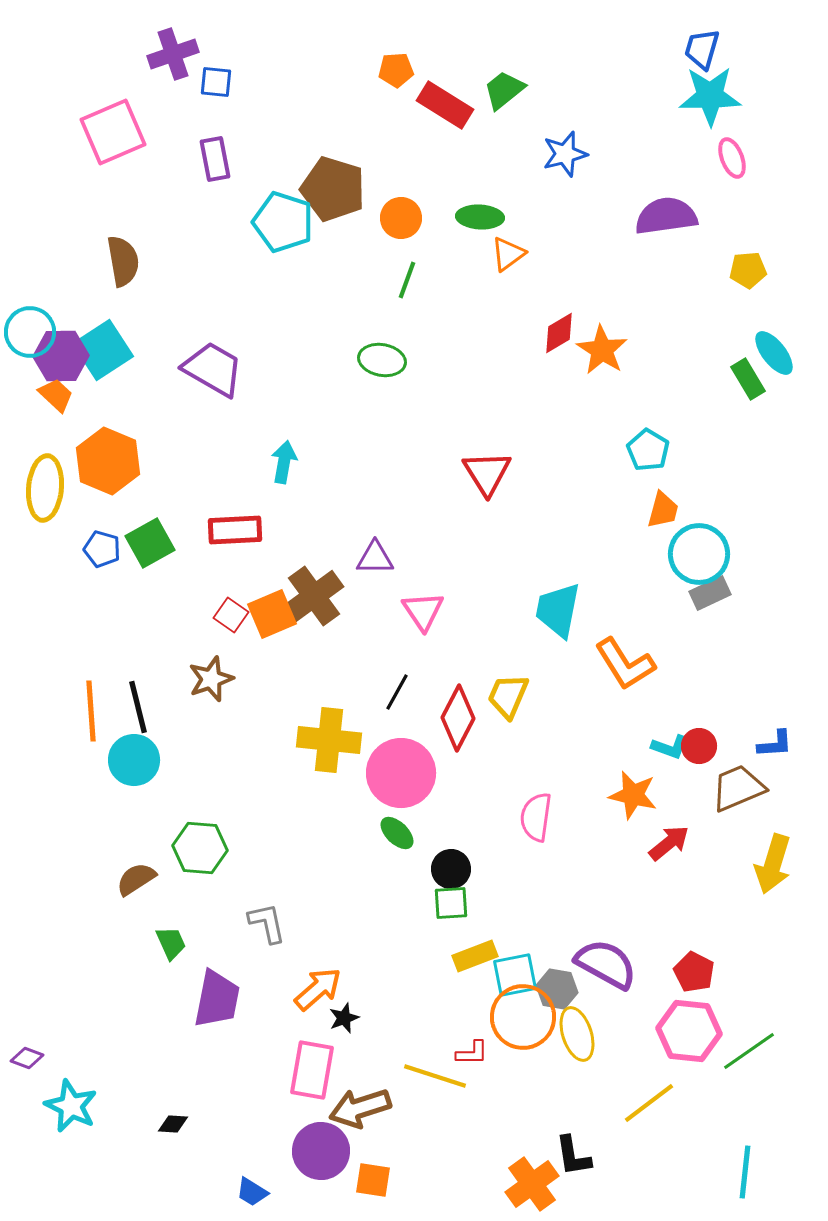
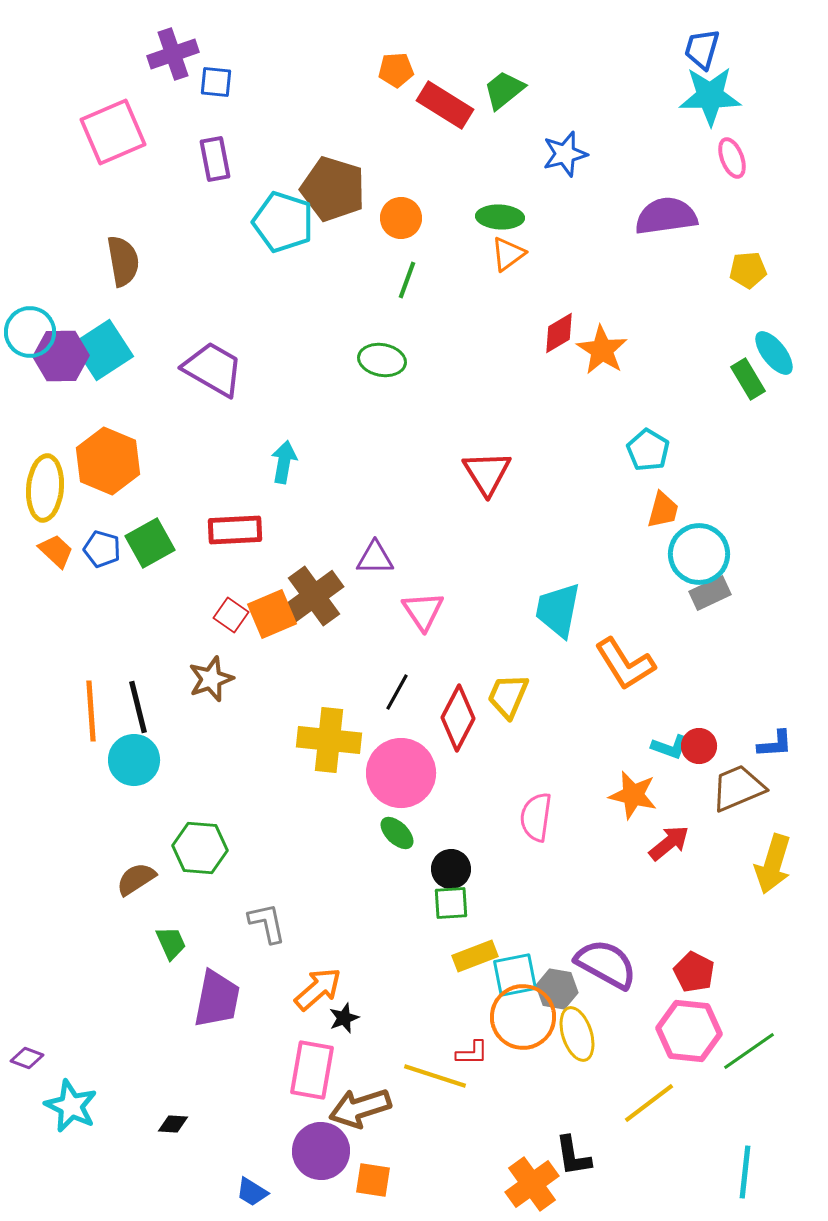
green ellipse at (480, 217): moved 20 px right
orange trapezoid at (56, 395): moved 156 px down
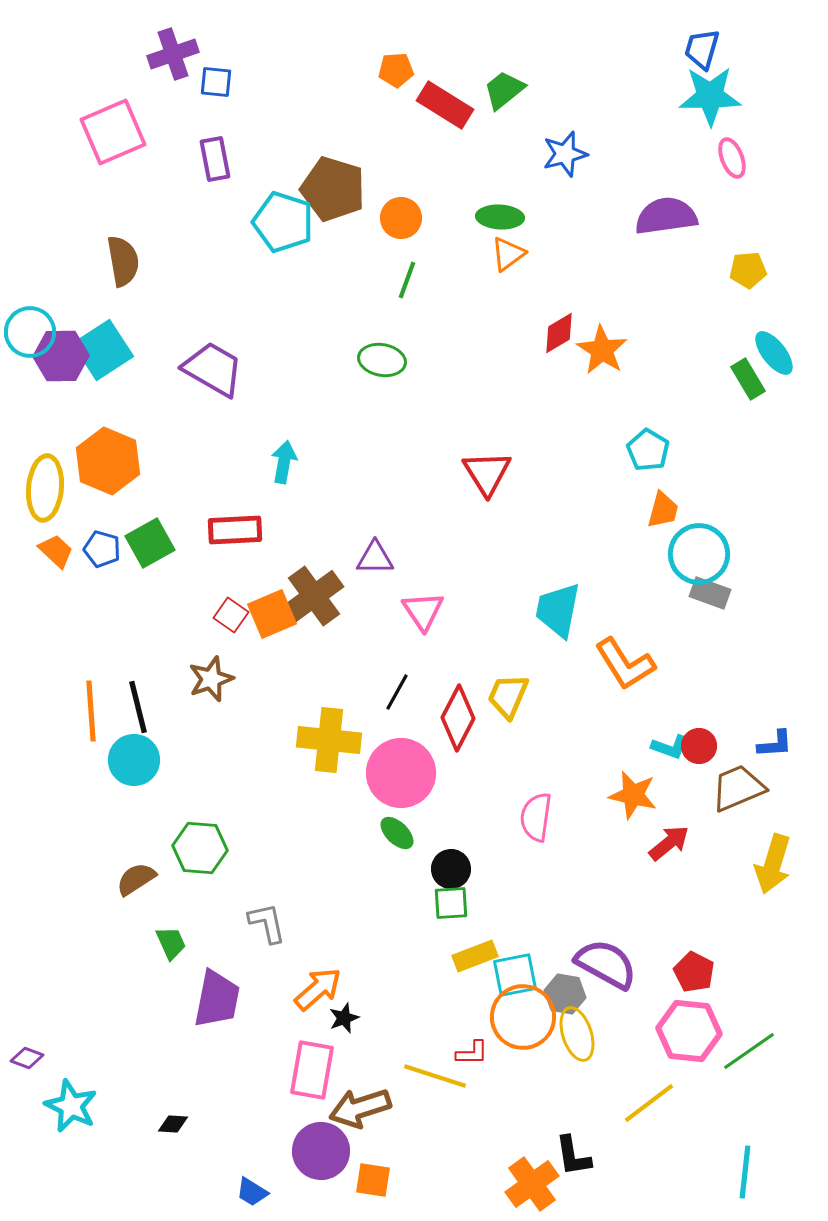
gray rectangle at (710, 593): rotated 45 degrees clockwise
gray hexagon at (557, 989): moved 8 px right, 5 px down
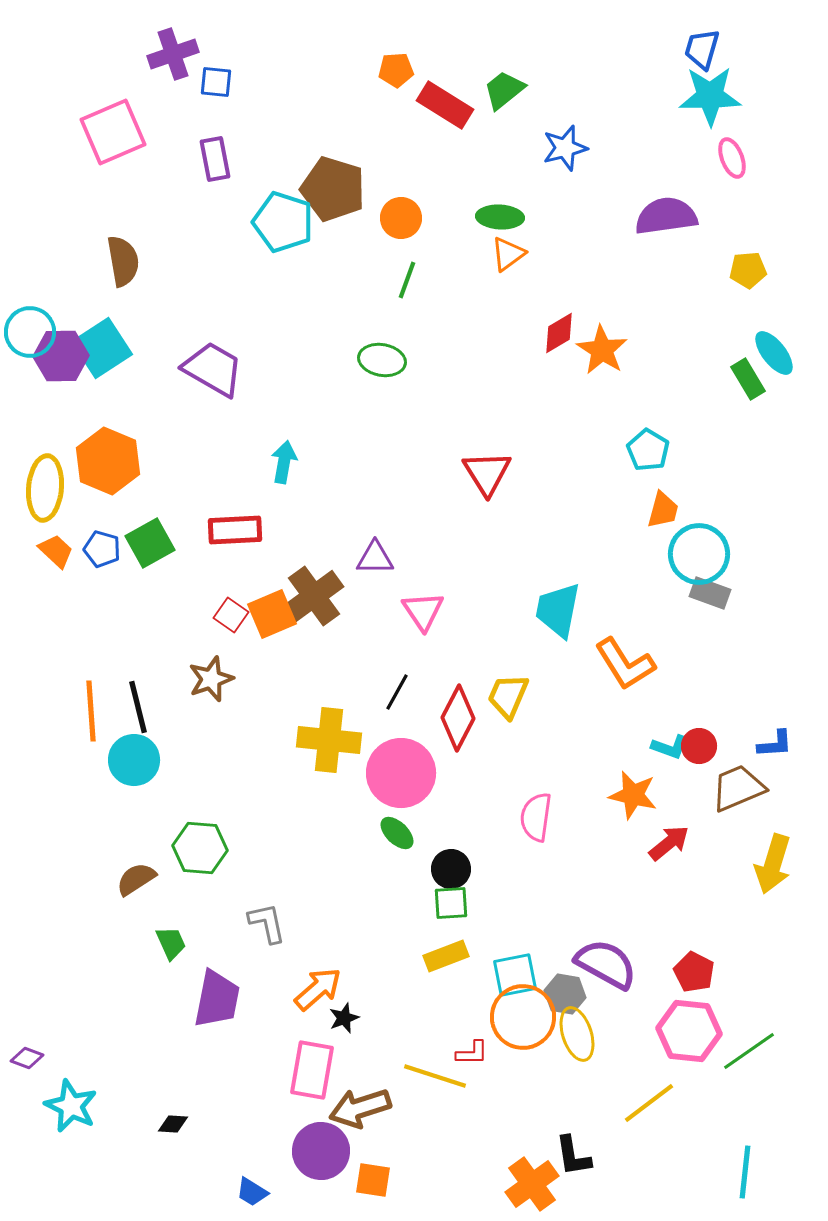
blue star at (565, 154): moved 6 px up
cyan square at (103, 350): moved 1 px left, 2 px up
yellow rectangle at (475, 956): moved 29 px left
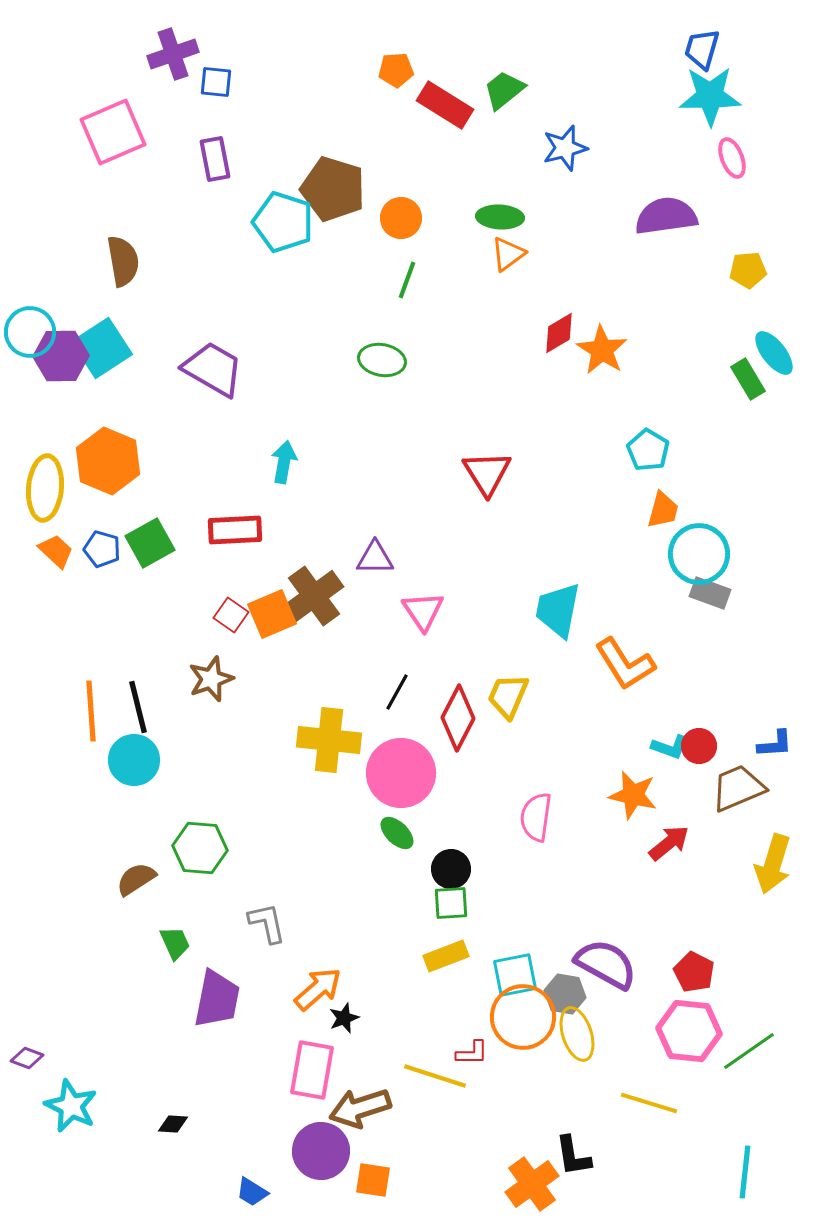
green trapezoid at (171, 943): moved 4 px right
yellow line at (649, 1103): rotated 54 degrees clockwise
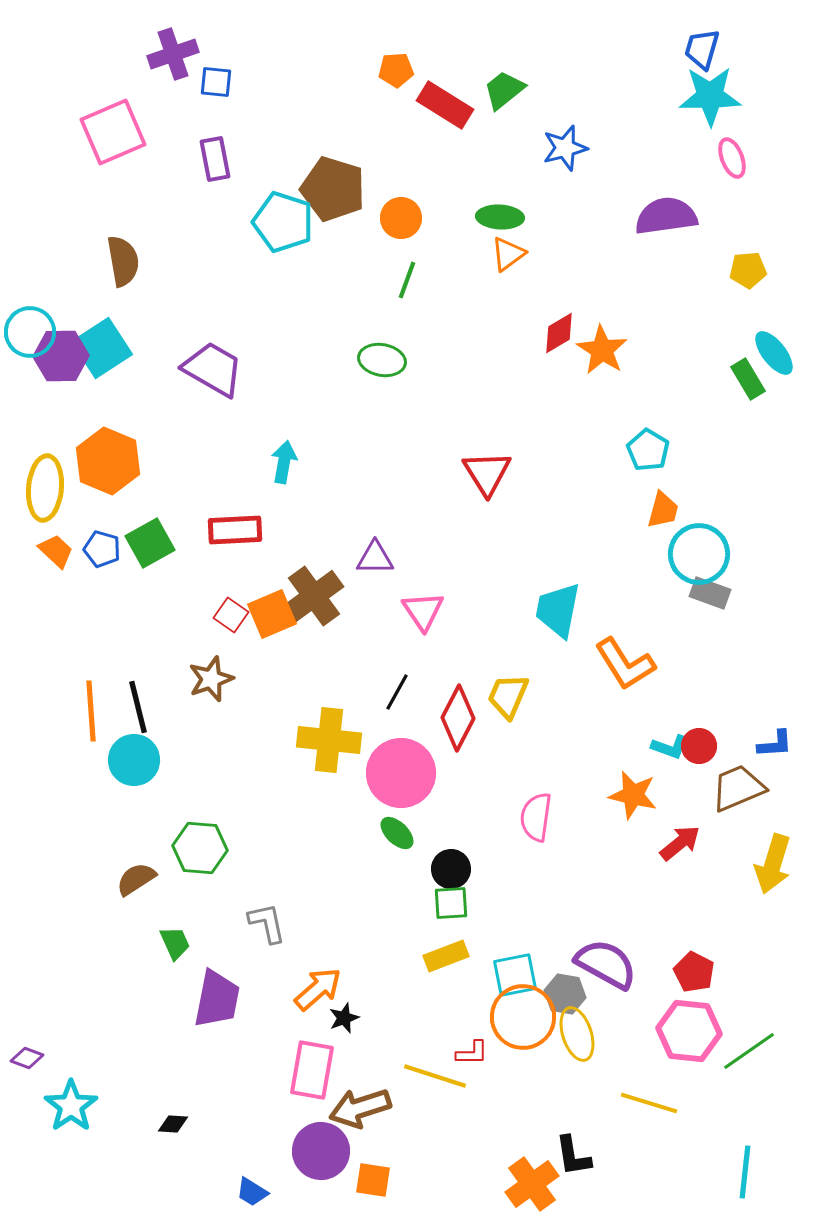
red arrow at (669, 843): moved 11 px right
cyan star at (71, 1106): rotated 12 degrees clockwise
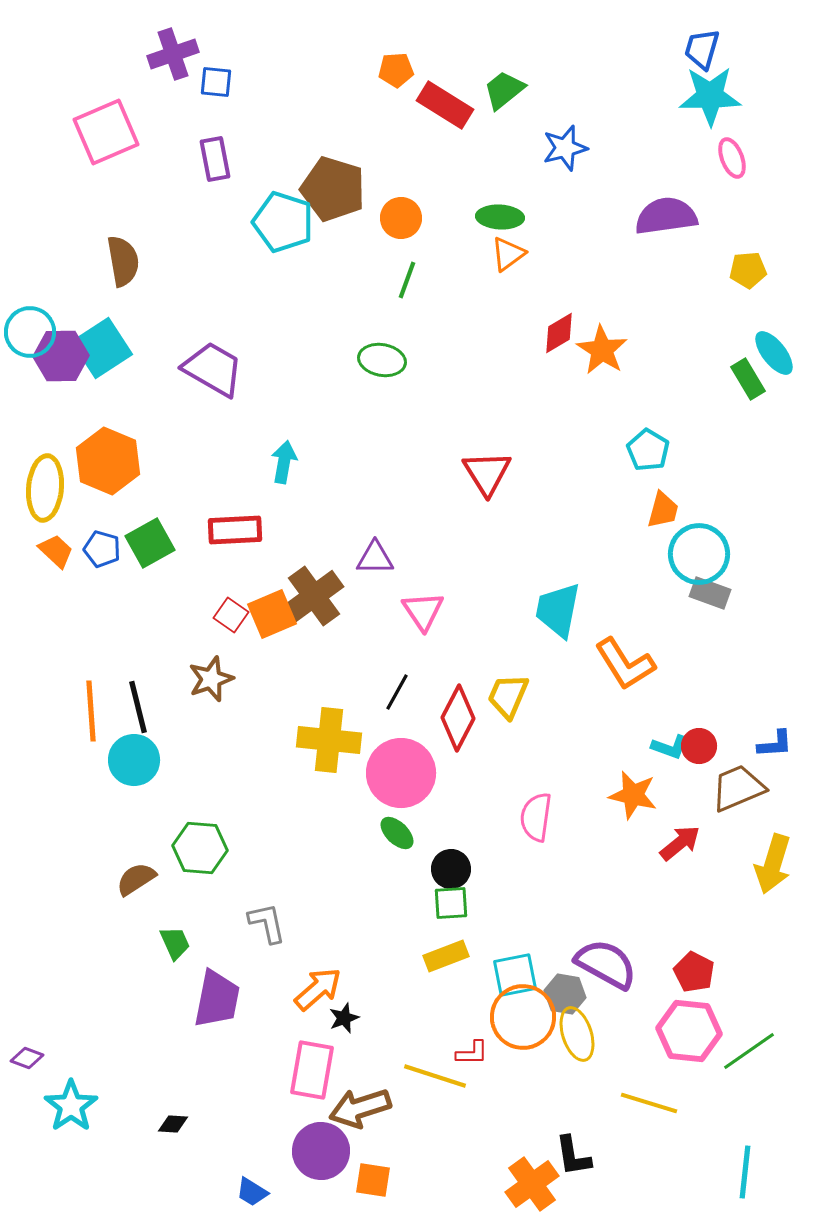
pink square at (113, 132): moved 7 px left
